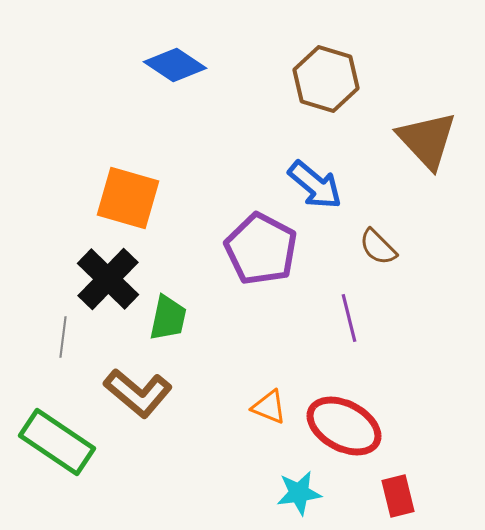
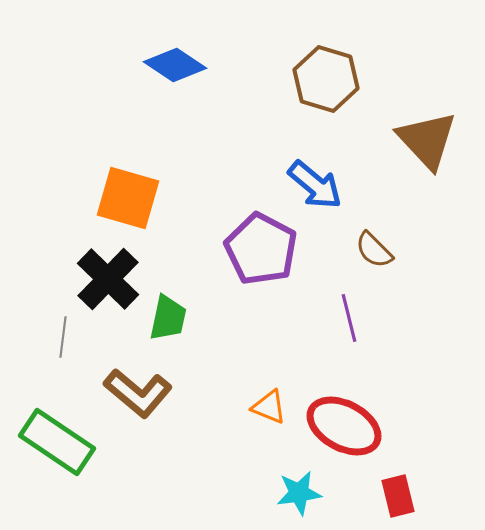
brown semicircle: moved 4 px left, 3 px down
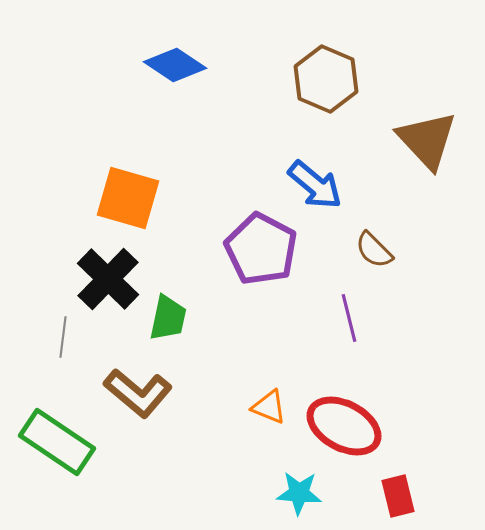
brown hexagon: rotated 6 degrees clockwise
cyan star: rotated 12 degrees clockwise
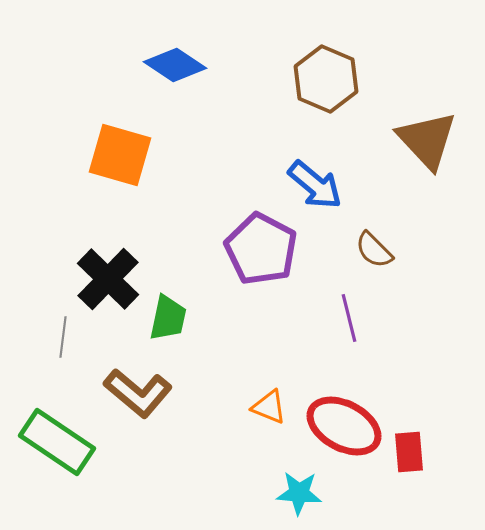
orange square: moved 8 px left, 43 px up
red rectangle: moved 11 px right, 44 px up; rotated 9 degrees clockwise
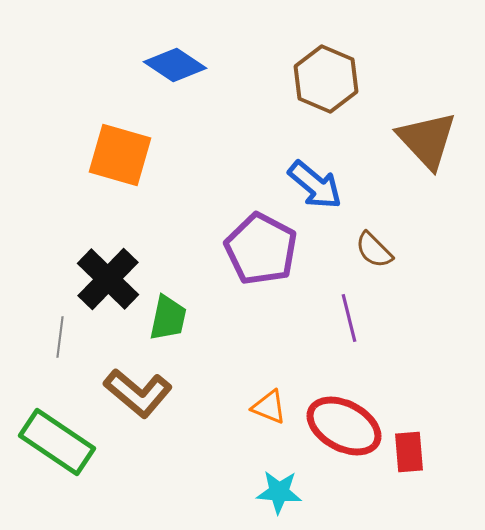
gray line: moved 3 px left
cyan star: moved 20 px left, 1 px up
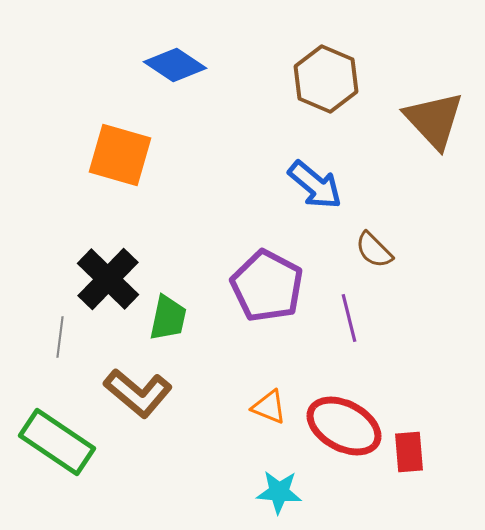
brown triangle: moved 7 px right, 20 px up
purple pentagon: moved 6 px right, 37 px down
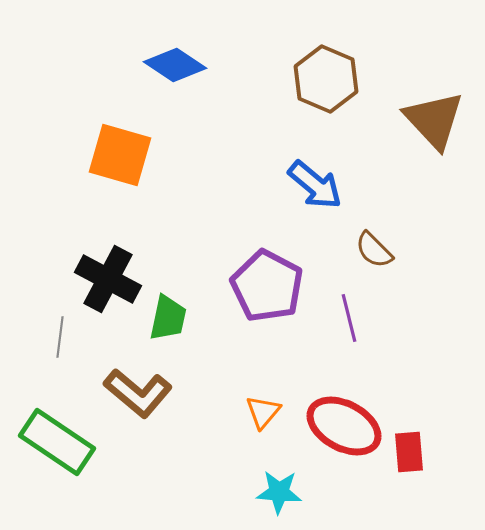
black cross: rotated 16 degrees counterclockwise
orange triangle: moved 6 px left, 5 px down; rotated 48 degrees clockwise
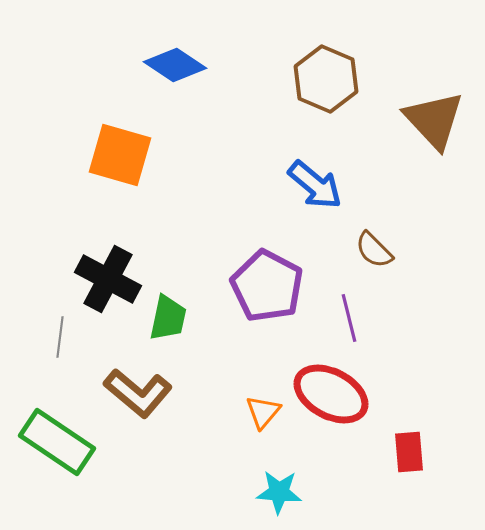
red ellipse: moved 13 px left, 32 px up
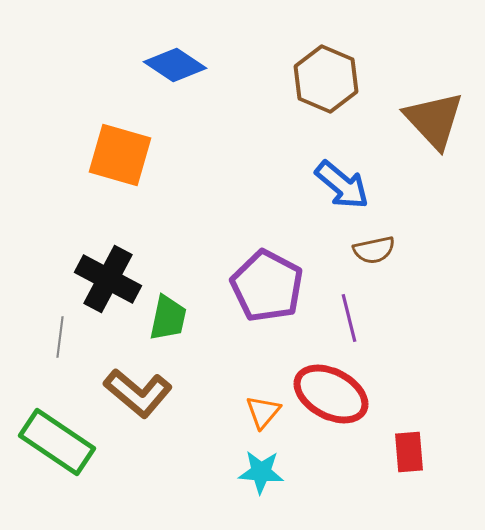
blue arrow: moved 27 px right
brown semicircle: rotated 57 degrees counterclockwise
cyan star: moved 18 px left, 20 px up
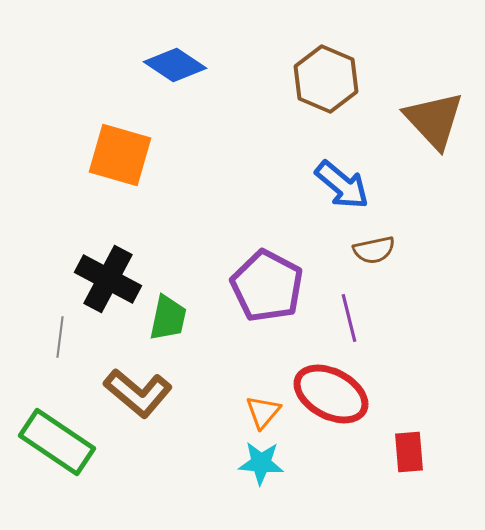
cyan star: moved 9 px up
